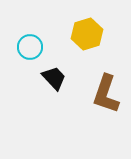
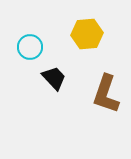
yellow hexagon: rotated 12 degrees clockwise
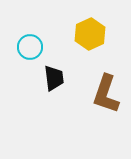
yellow hexagon: moved 3 px right; rotated 20 degrees counterclockwise
black trapezoid: rotated 36 degrees clockwise
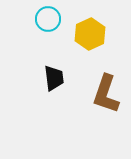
cyan circle: moved 18 px right, 28 px up
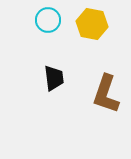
cyan circle: moved 1 px down
yellow hexagon: moved 2 px right, 10 px up; rotated 24 degrees counterclockwise
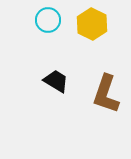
yellow hexagon: rotated 16 degrees clockwise
black trapezoid: moved 2 px right, 3 px down; rotated 52 degrees counterclockwise
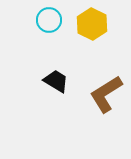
cyan circle: moved 1 px right
brown L-shape: rotated 39 degrees clockwise
